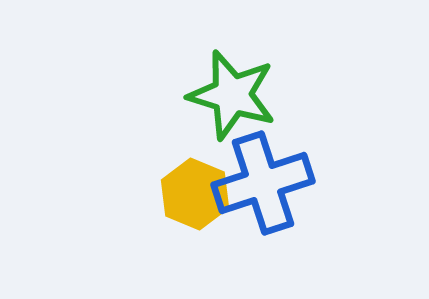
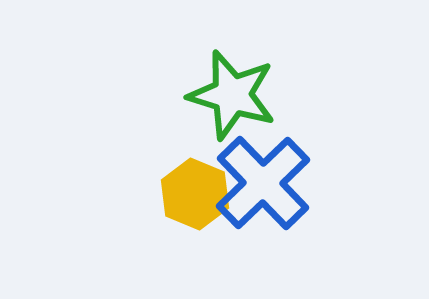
blue cross: rotated 26 degrees counterclockwise
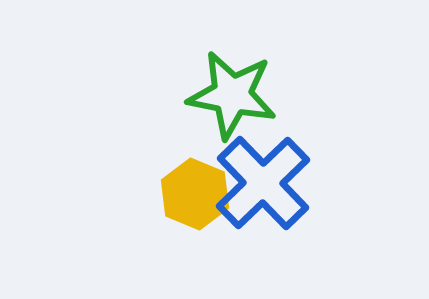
green star: rotated 6 degrees counterclockwise
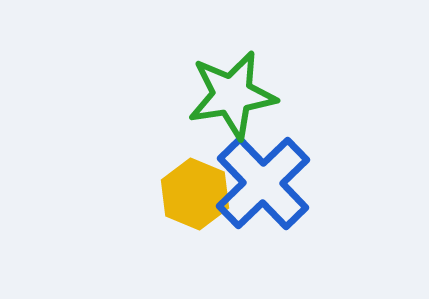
green star: rotated 20 degrees counterclockwise
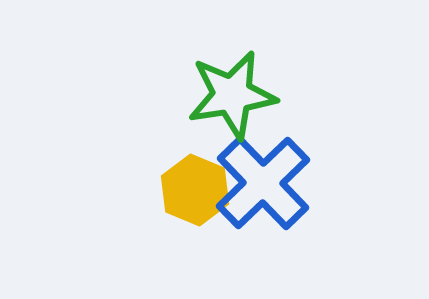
yellow hexagon: moved 4 px up
